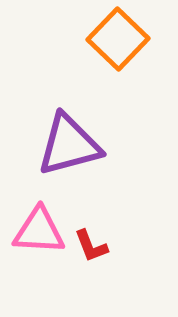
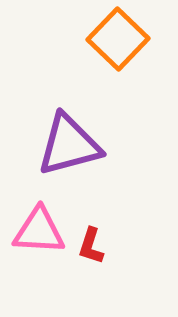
red L-shape: rotated 39 degrees clockwise
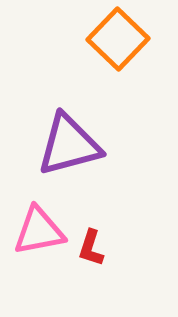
pink triangle: rotated 14 degrees counterclockwise
red L-shape: moved 2 px down
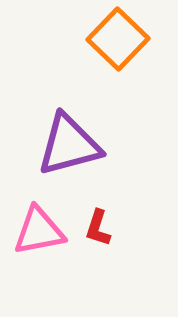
red L-shape: moved 7 px right, 20 px up
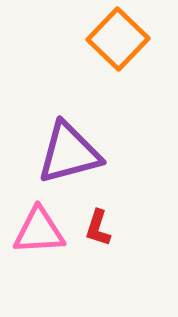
purple triangle: moved 8 px down
pink triangle: rotated 8 degrees clockwise
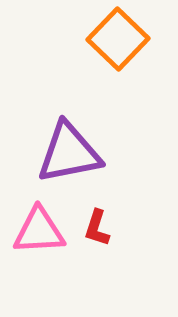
purple triangle: rotated 4 degrees clockwise
red L-shape: moved 1 px left
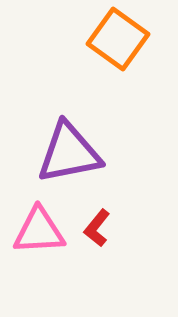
orange square: rotated 8 degrees counterclockwise
red L-shape: rotated 21 degrees clockwise
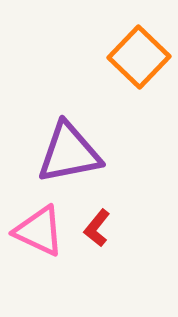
orange square: moved 21 px right, 18 px down; rotated 8 degrees clockwise
pink triangle: rotated 28 degrees clockwise
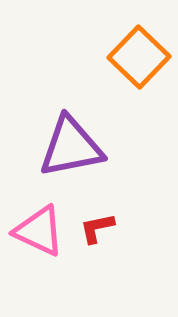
purple triangle: moved 2 px right, 6 px up
red L-shape: rotated 39 degrees clockwise
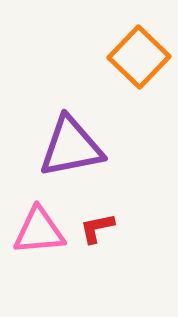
pink triangle: rotated 30 degrees counterclockwise
